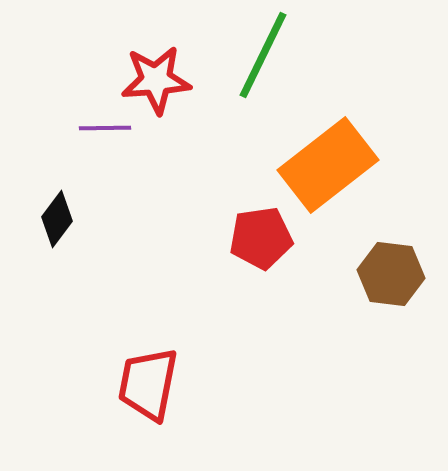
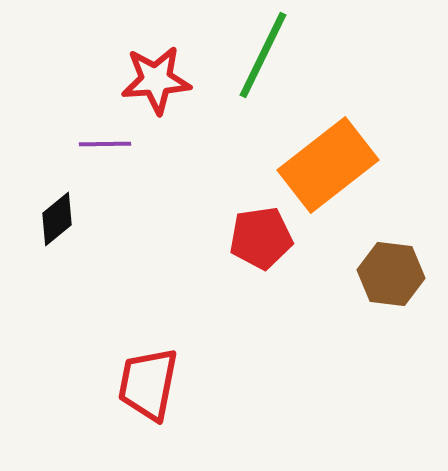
purple line: moved 16 px down
black diamond: rotated 14 degrees clockwise
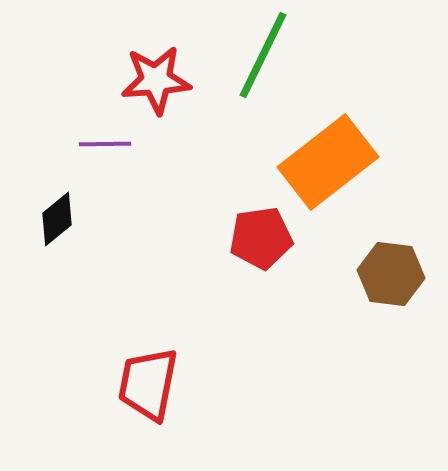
orange rectangle: moved 3 px up
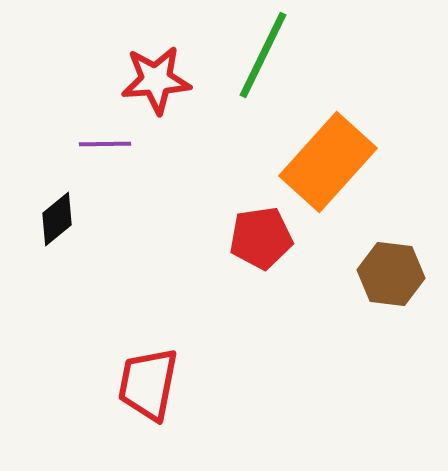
orange rectangle: rotated 10 degrees counterclockwise
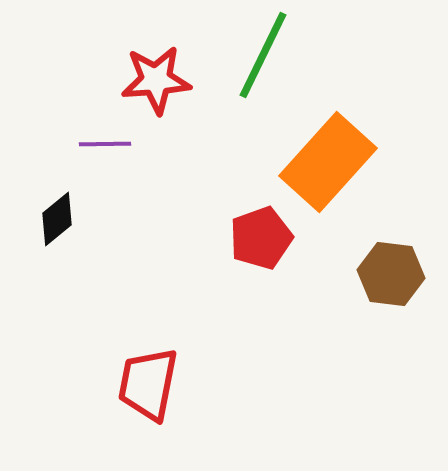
red pentagon: rotated 12 degrees counterclockwise
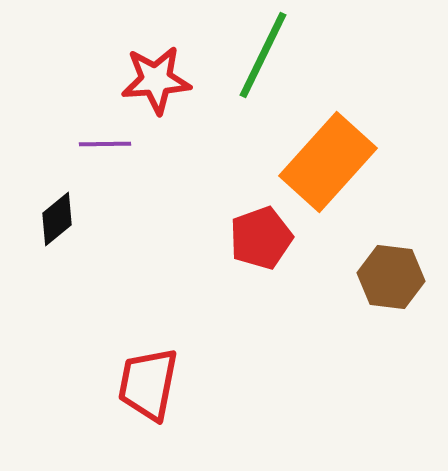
brown hexagon: moved 3 px down
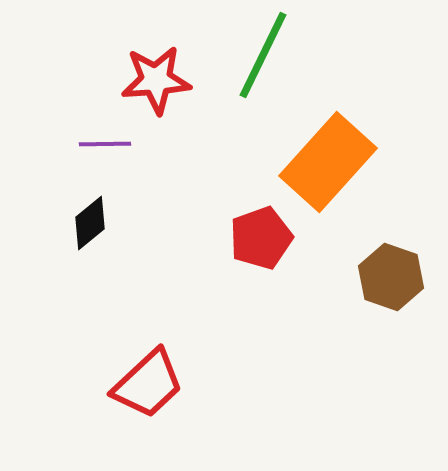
black diamond: moved 33 px right, 4 px down
brown hexagon: rotated 12 degrees clockwise
red trapezoid: rotated 144 degrees counterclockwise
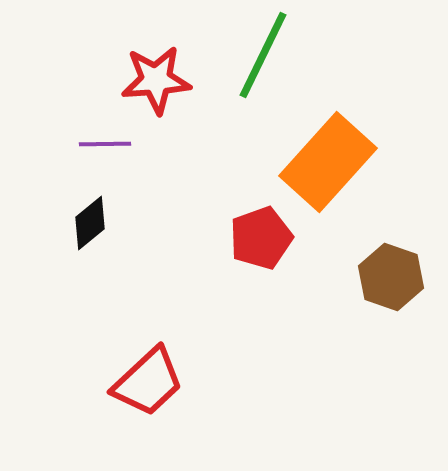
red trapezoid: moved 2 px up
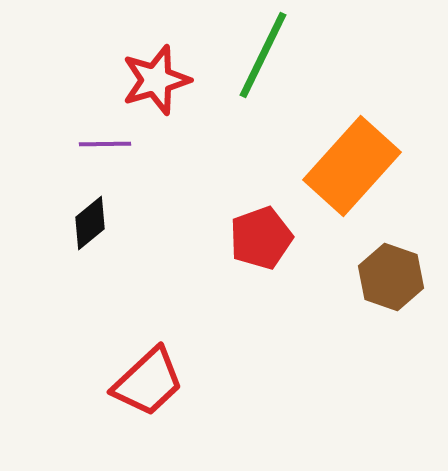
red star: rotated 12 degrees counterclockwise
orange rectangle: moved 24 px right, 4 px down
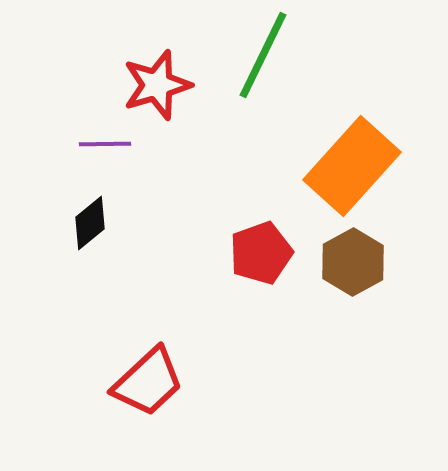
red star: moved 1 px right, 5 px down
red pentagon: moved 15 px down
brown hexagon: moved 38 px left, 15 px up; rotated 12 degrees clockwise
